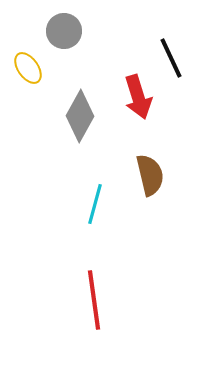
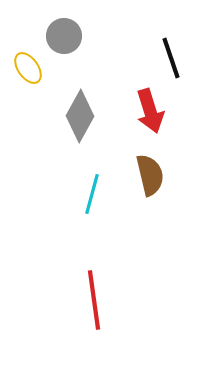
gray circle: moved 5 px down
black line: rotated 6 degrees clockwise
red arrow: moved 12 px right, 14 px down
cyan line: moved 3 px left, 10 px up
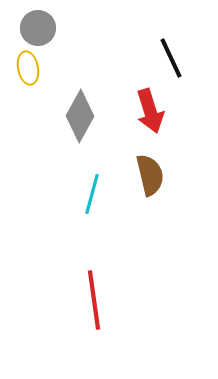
gray circle: moved 26 px left, 8 px up
black line: rotated 6 degrees counterclockwise
yellow ellipse: rotated 24 degrees clockwise
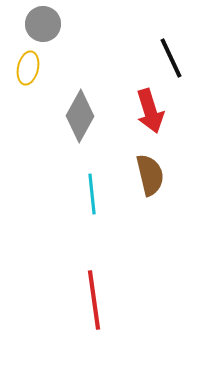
gray circle: moved 5 px right, 4 px up
yellow ellipse: rotated 24 degrees clockwise
cyan line: rotated 21 degrees counterclockwise
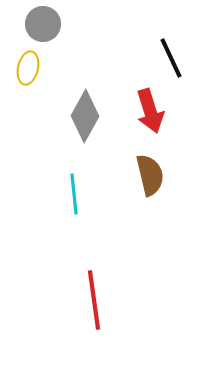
gray diamond: moved 5 px right
cyan line: moved 18 px left
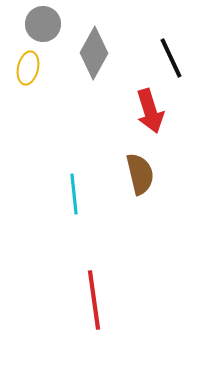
gray diamond: moved 9 px right, 63 px up
brown semicircle: moved 10 px left, 1 px up
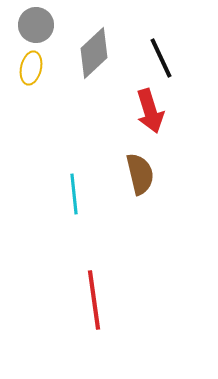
gray circle: moved 7 px left, 1 px down
gray diamond: rotated 18 degrees clockwise
black line: moved 10 px left
yellow ellipse: moved 3 px right
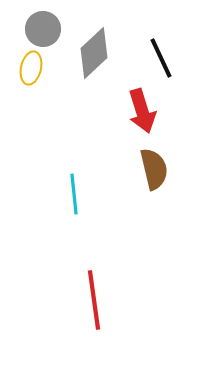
gray circle: moved 7 px right, 4 px down
red arrow: moved 8 px left
brown semicircle: moved 14 px right, 5 px up
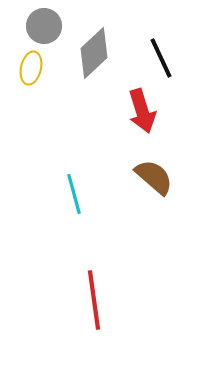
gray circle: moved 1 px right, 3 px up
brown semicircle: moved 8 px down; rotated 36 degrees counterclockwise
cyan line: rotated 9 degrees counterclockwise
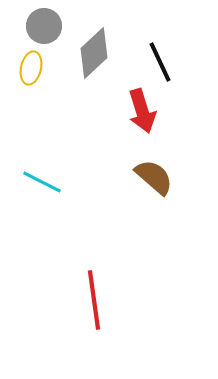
black line: moved 1 px left, 4 px down
cyan line: moved 32 px left, 12 px up; rotated 48 degrees counterclockwise
